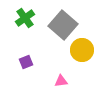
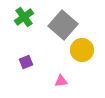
green cross: moved 1 px left, 1 px up
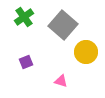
yellow circle: moved 4 px right, 2 px down
pink triangle: rotated 24 degrees clockwise
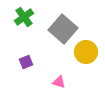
gray square: moved 4 px down
pink triangle: moved 2 px left, 1 px down
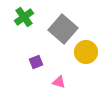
purple square: moved 10 px right
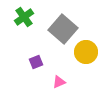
pink triangle: rotated 40 degrees counterclockwise
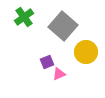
gray square: moved 3 px up
purple square: moved 11 px right
pink triangle: moved 8 px up
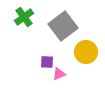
gray square: rotated 12 degrees clockwise
purple square: rotated 24 degrees clockwise
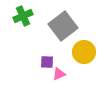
green cross: moved 1 px left, 1 px up; rotated 12 degrees clockwise
yellow circle: moved 2 px left
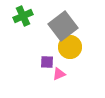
yellow circle: moved 14 px left, 5 px up
